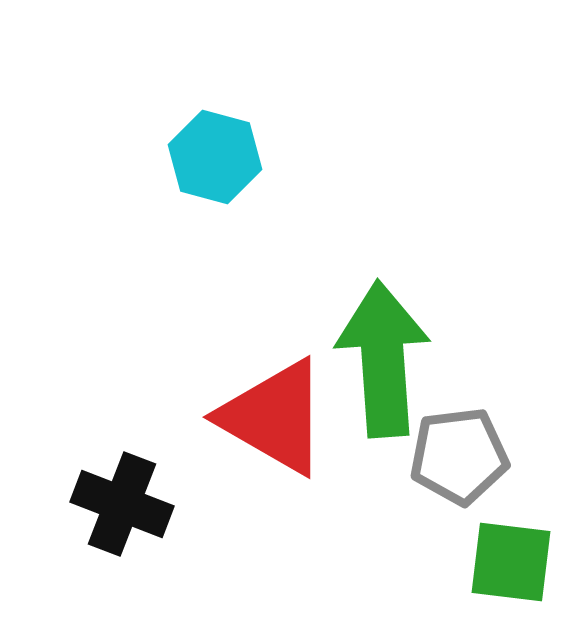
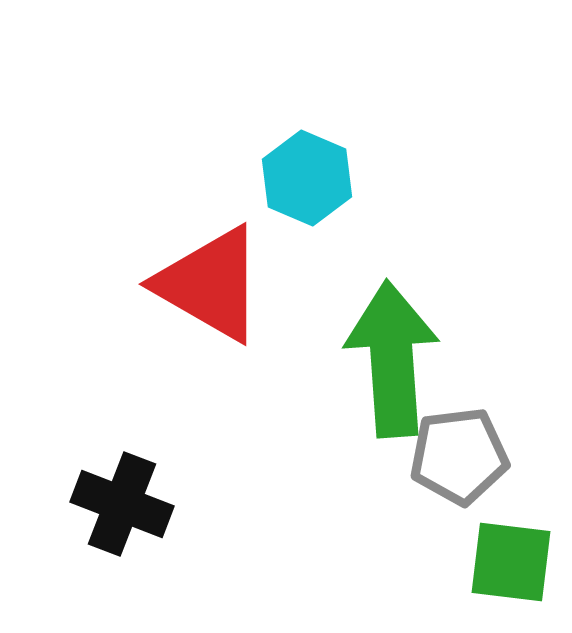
cyan hexagon: moved 92 px right, 21 px down; rotated 8 degrees clockwise
green arrow: moved 9 px right
red triangle: moved 64 px left, 133 px up
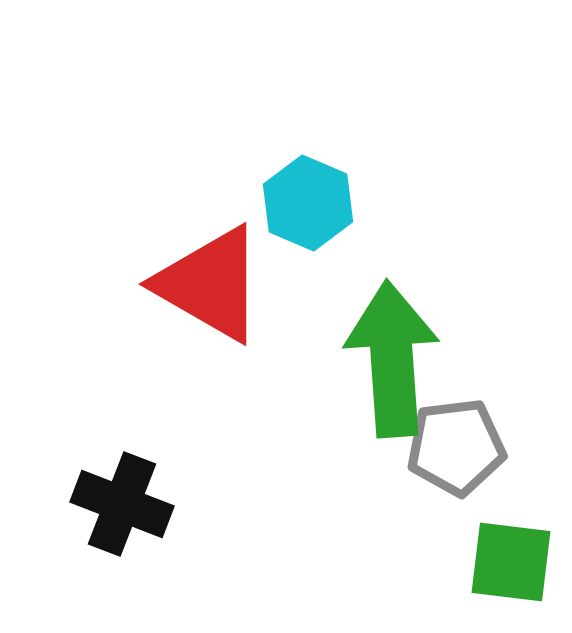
cyan hexagon: moved 1 px right, 25 px down
gray pentagon: moved 3 px left, 9 px up
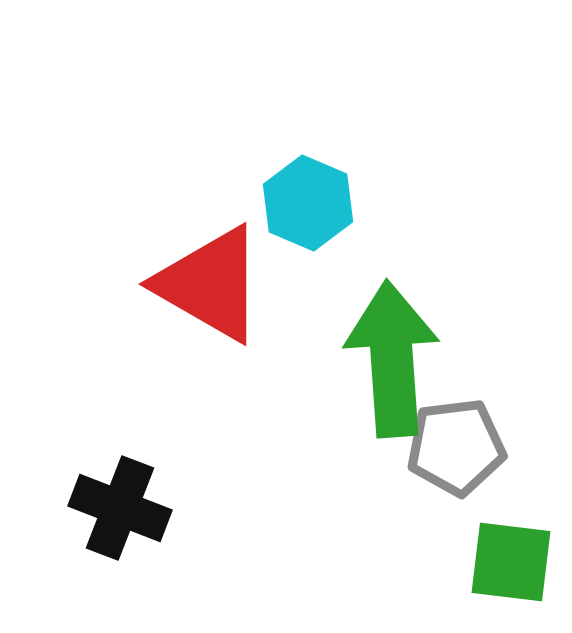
black cross: moved 2 px left, 4 px down
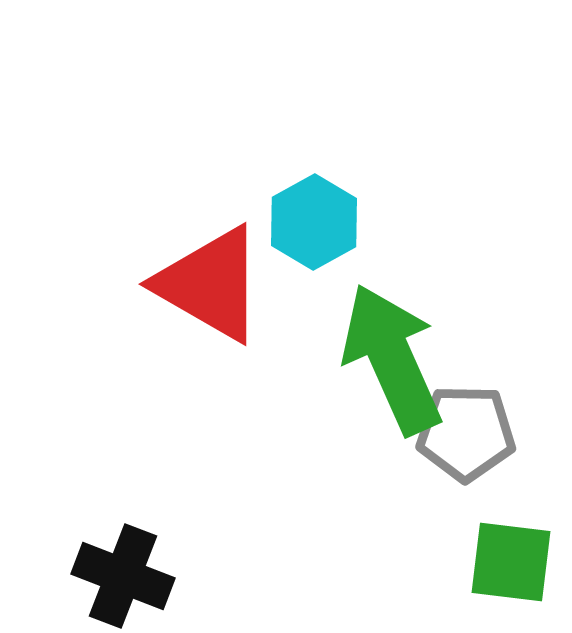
cyan hexagon: moved 6 px right, 19 px down; rotated 8 degrees clockwise
green arrow: rotated 20 degrees counterclockwise
gray pentagon: moved 10 px right, 14 px up; rotated 8 degrees clockwise
black cross: moved 3 px right, 68 px down
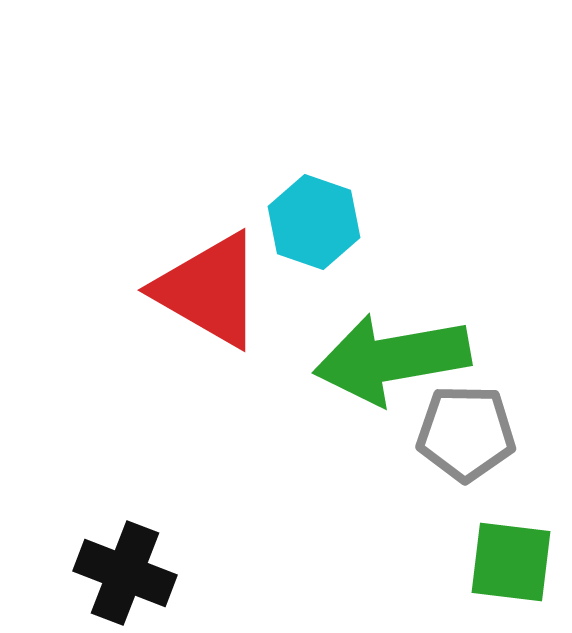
cyan hexagon: rotated 12 degrees counterclockwise
red triangle: moved 1 px left, 6 px down
green arrow: rotated 76 degrees counterclockwise
black cross: moved 2 px right, 3 px up
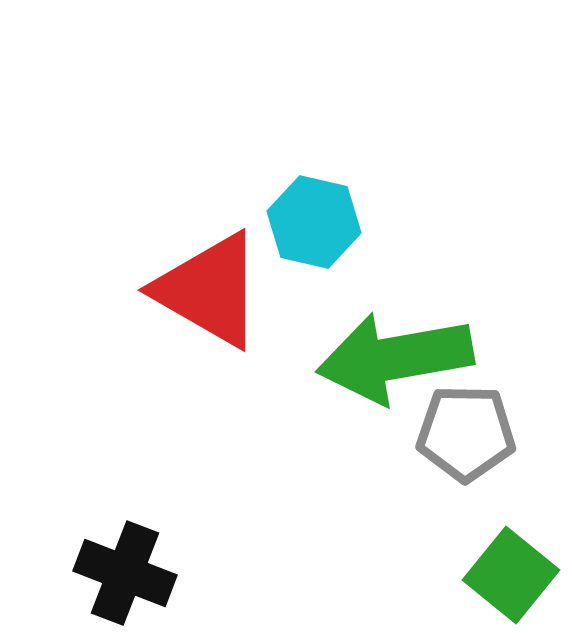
cyan hexagon: rotated 6 degrees counterclockwise
green arrow: moved 3 px right, 1 px up
green square: moved 13 px down; rotated 32 degrees clockwise
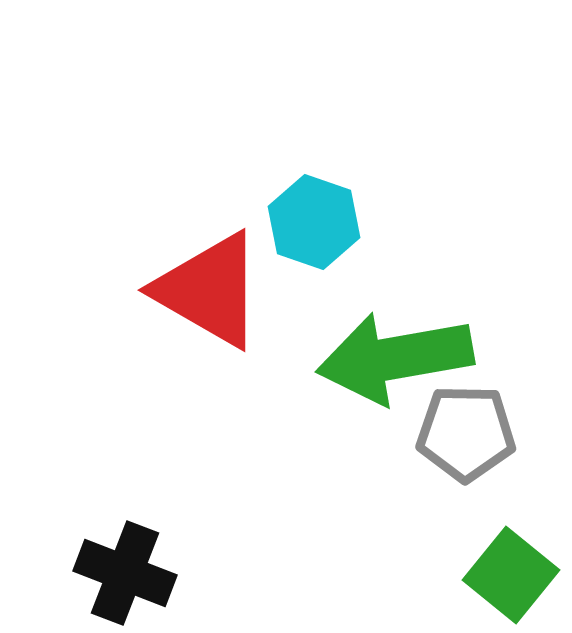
cyan hexagon: rotated 6 degrees clockwise
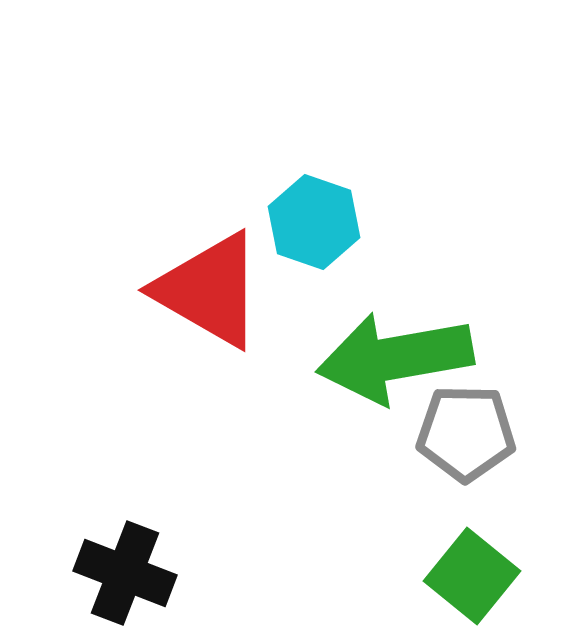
green square: moved 39 px left, 1 px down
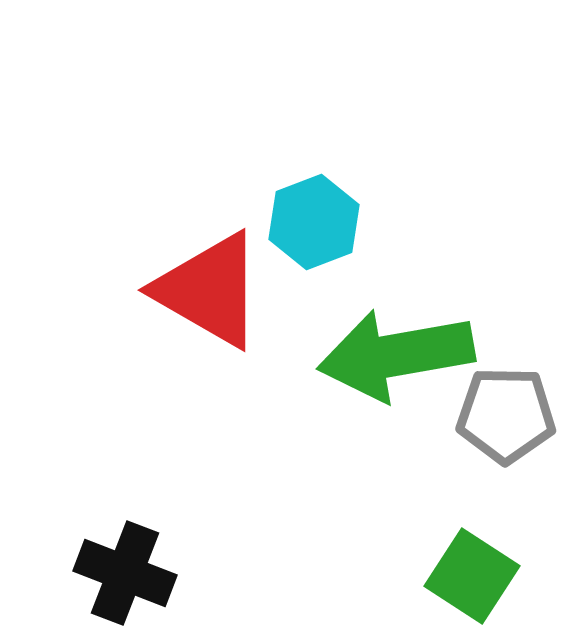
cyan hexagon: rotated 20 degrees clockwise
green arrow: moved 1 px right, 3 px up
gray pentagon: moved 40 px right, 18 px up
green square: rotated 6 degrees counterclockwise
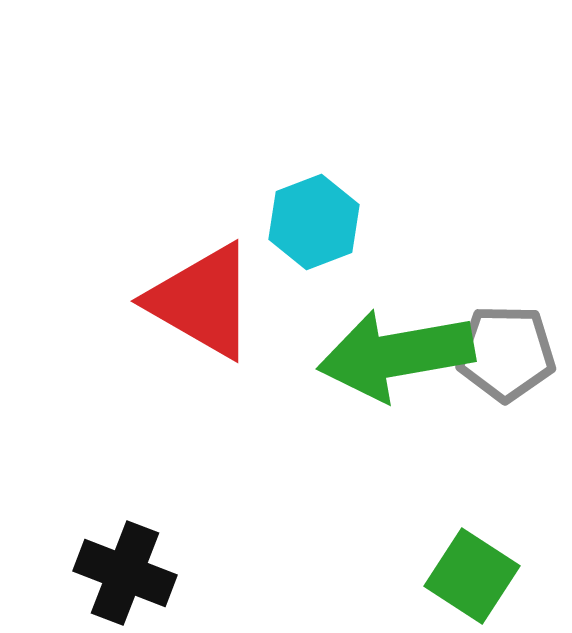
red triangle: moved 7 px left, 11 px down
gray pentagon: moved 62 px up
